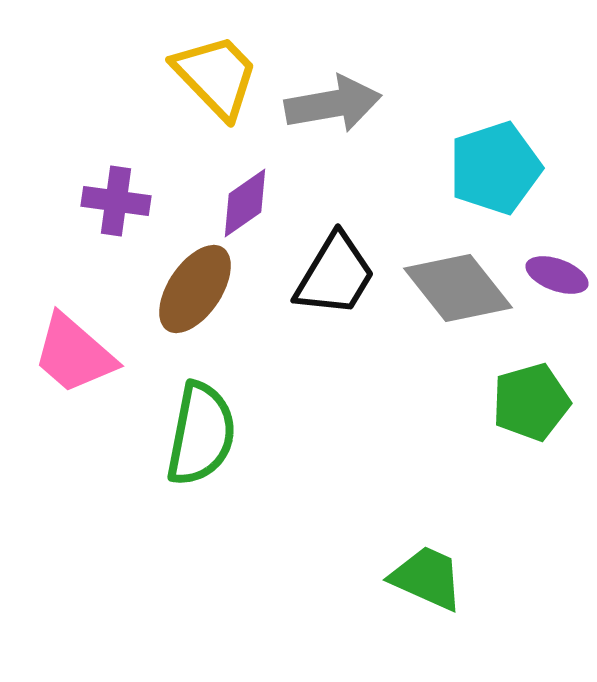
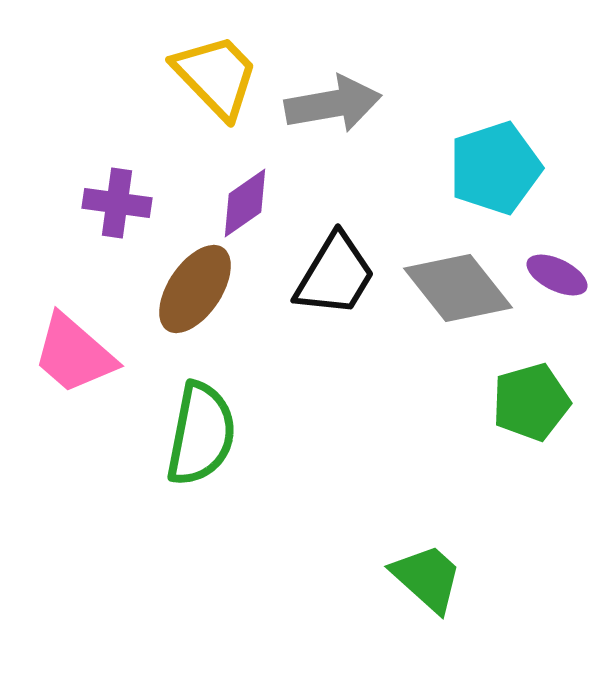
purple cross: moved 1 px right, 2 px down
purple ellipse: rotated 6 degrees clockwise
green trapezoid: rotated 18 degrees clockwise
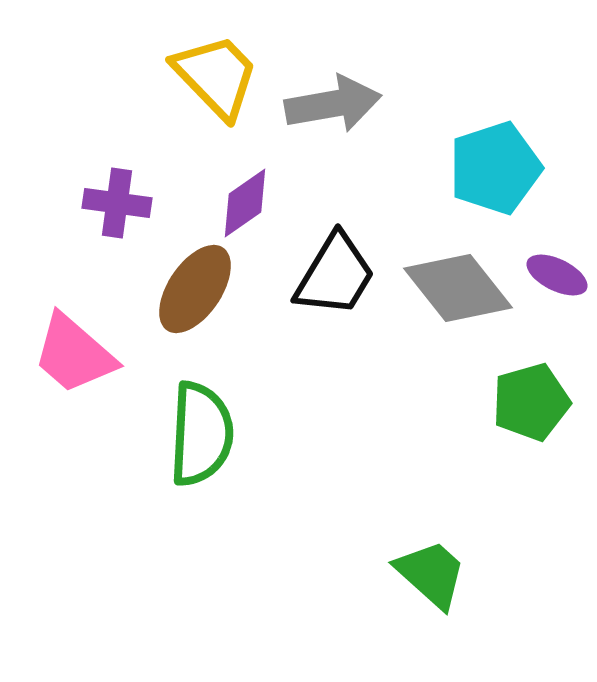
green semicircle: rotated 8 degrees counterclockwise
green trapezoid: moved 4 px right, 4 px up
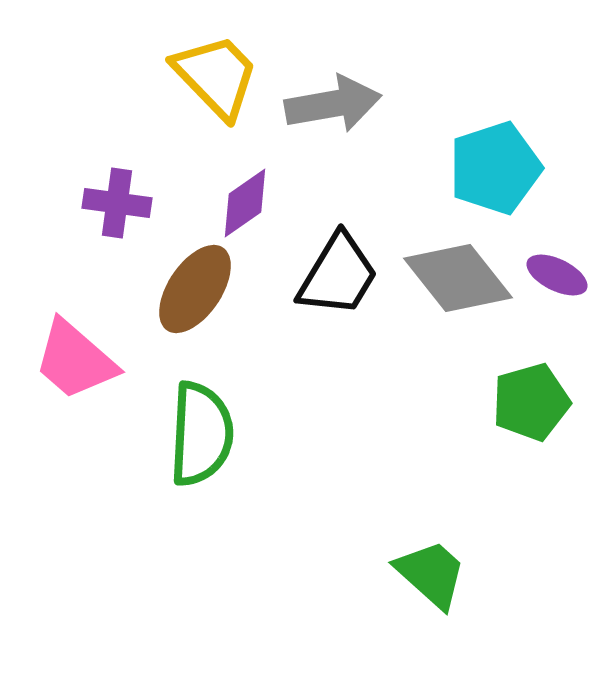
black trapezoid: moved 3 px right
gray diamond: moved 10 px up
pink trapezoid: moved 1 px right, 6 px down
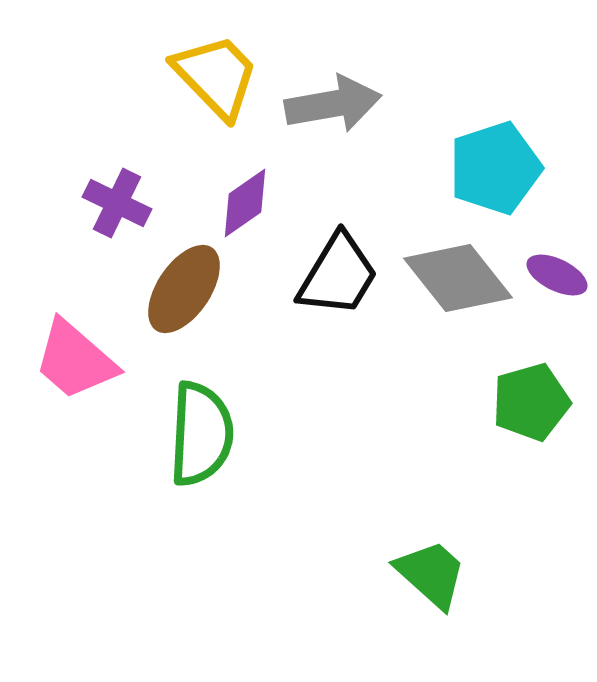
purple cross: rotated 18 degrees clockwise
brown ellipse: moved 11 px left
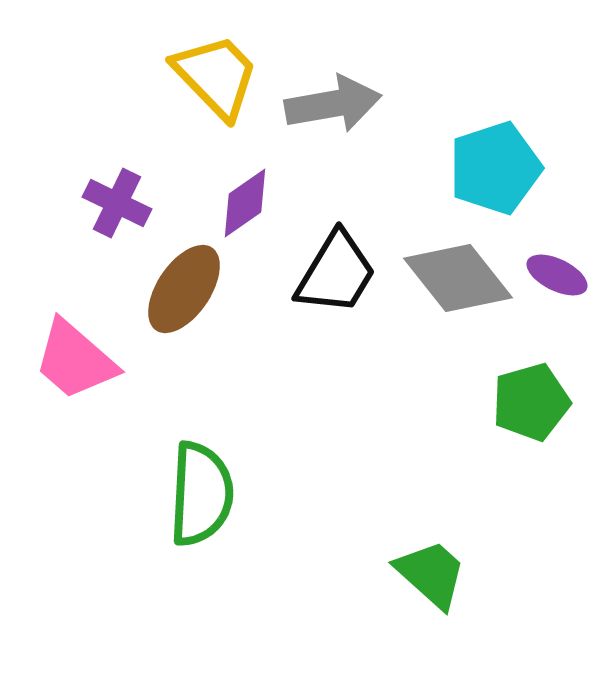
black trapezoid: moved 2 px left, 2 px up
green semicircle: moved 60 px down
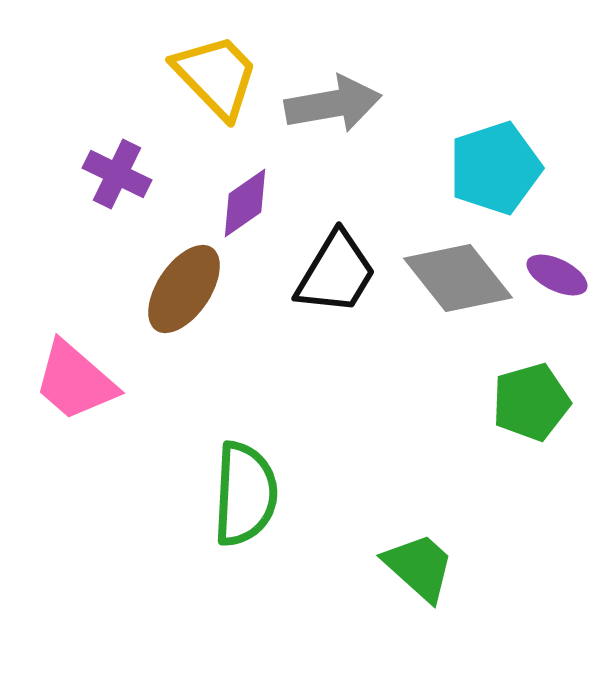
purple cross: moved 29 px up
pink trapezoid: moved 21 px down
green semicircle: moved 44 px right
green trapezoid: moved 12 px left, 7 px up
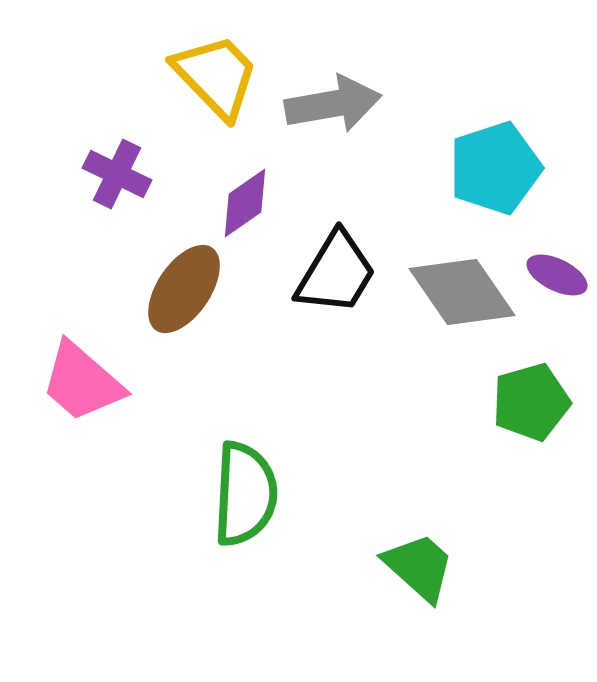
gray diamond: moved 4 px right, 14 px down; rotated 4 degrees clockwise
pink trapezoid: moved 7 px right, 1 px down
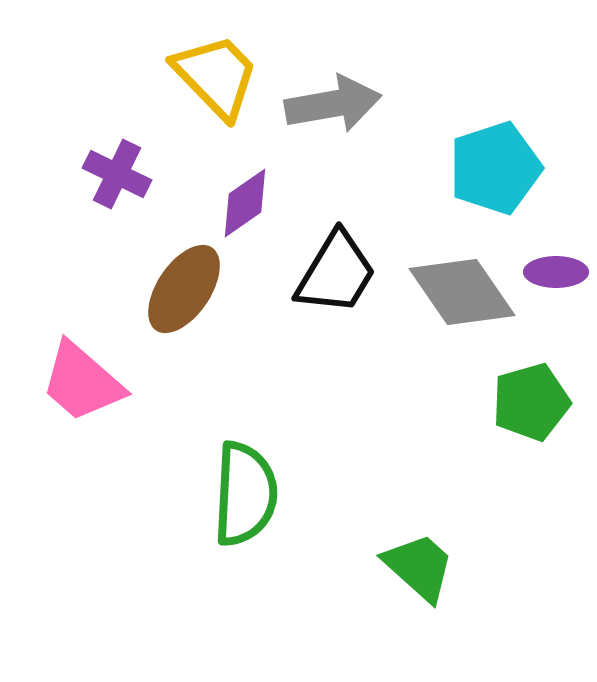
purple ellipse: moved 1 px left, 3 px up; rotated 26 degrees counterclockwise
